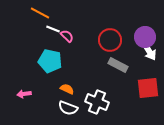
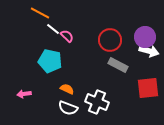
white line: rotated 16 degrees clockwise
white arrow: rotated 42 degrees counterclockwise
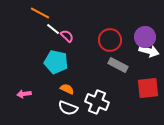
cyan pentagon: moved 6 px right, 1 px down
